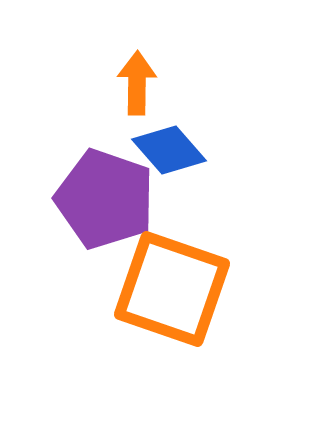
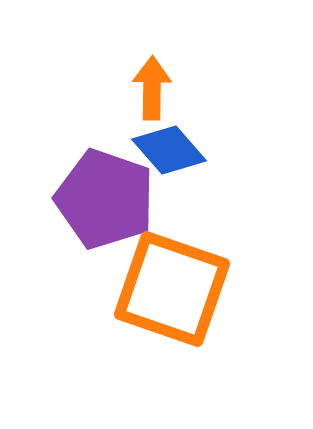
orange arrow: moved 15 px right, 5 px down
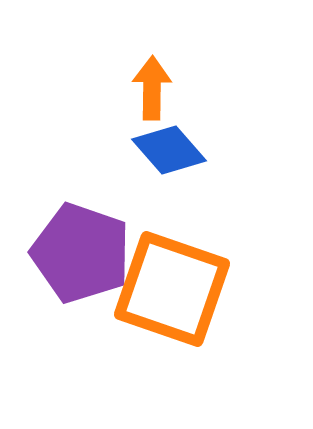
purple pentagon: moved 24 px left, 54 px down
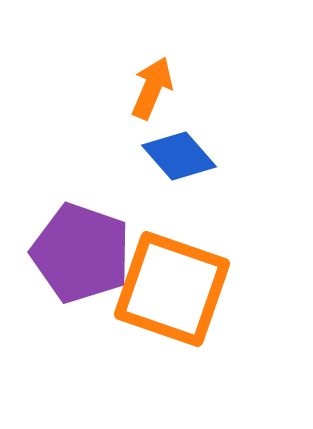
orange arrow: rotated 22 degrees clockwise
blue diamond: moved 10 px right, 6 px down
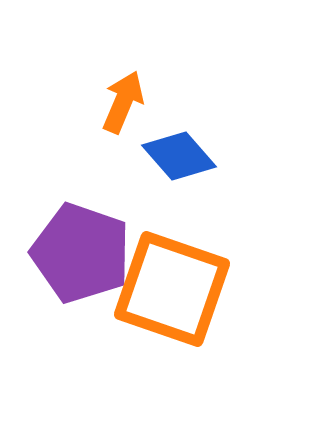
orange arrow: moved 29 px left, 14 px down
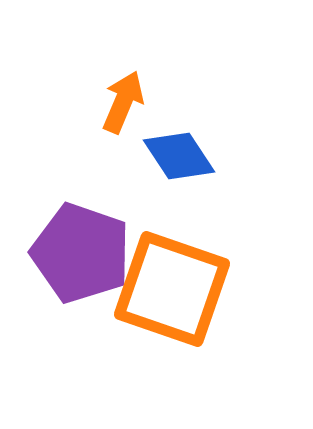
blue diamond: rotated 8 degrees clockwise
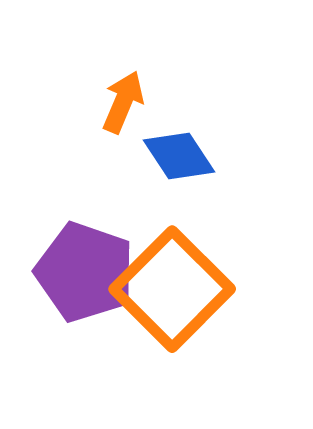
purple pentagon: moved 4 px right, 19 px down
orange square: rotated 26 degrees clockwise
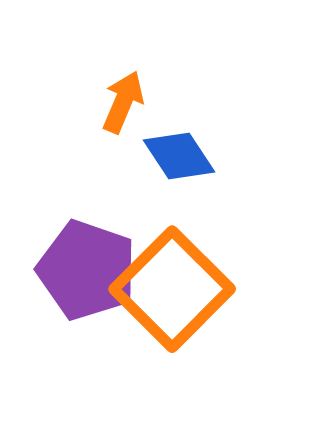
purple pentagon: moved 2 px right, 2 px up
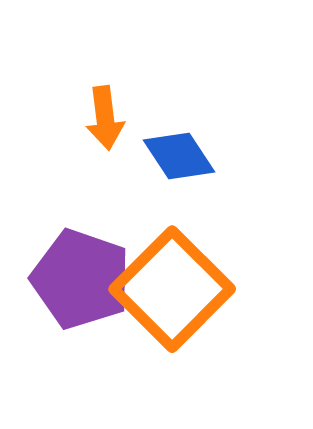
orange arrow: moved 18 px left, 16 px down; rotated 150 degrees clockwise
purple pentagon: moved 6 px left, 9 px down
